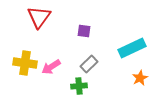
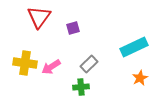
purple square: moved 11 px left, 3 px up; rotated 24 degrees counterclockwise
cyan rectangle: moved 2 px right, 1 px up
green cross: moved 2 px right, 1 px down
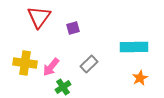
cyan rectangle: rotated 24 degrees clockwise
pink arrow: rotated 18 degrees counterclockwise
green cross: moved 18 px left; rotated 28 degrees counterclockwise
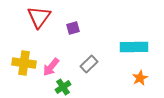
yellow cross: moved 1 px left
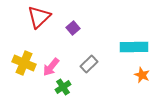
red triangle: rotated 10 degrees clockwise
purple square: rotated 24 degrees counterclockwise
yellow cross: rotated 15 degrees clockwise
orange star: moved 2 px right, 3 px up; rotated 21 degrees counterclockwise
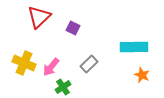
purple square: rotated 24 degrees counterclockwise
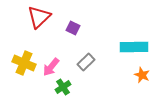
gray rectangle: moved 3 px left, 2 px up
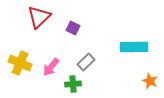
yellow cross: moved 4 px left
orange star: moved 8 px right, 6 px down
green cross: moved 10 px right, 3 px up; rotated 28 degrees clockwise
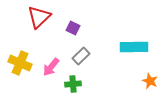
gray rectangle: moved 5 px left, 6 px up
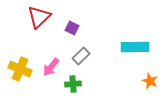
purple square: moved 1 px left
cyan rectangle: moved 1 px right
yellow cross: moved 6 px down
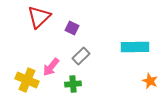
yellow cross: moved 7 px right, 11 px down
